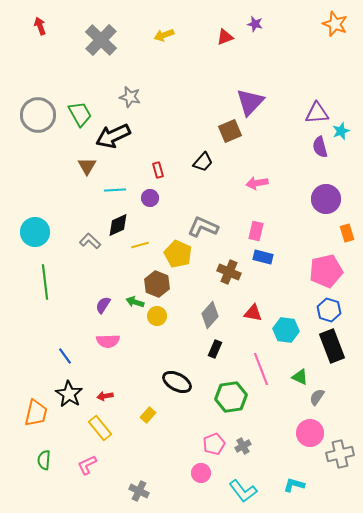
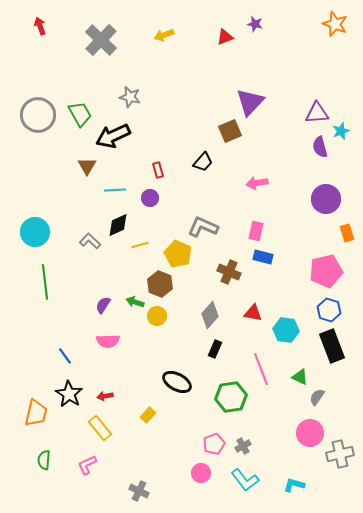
brown hexagon at (157, 284): moved 3 px right
cyan L-shape at (243, 491): moved 2 px right, 11 px up
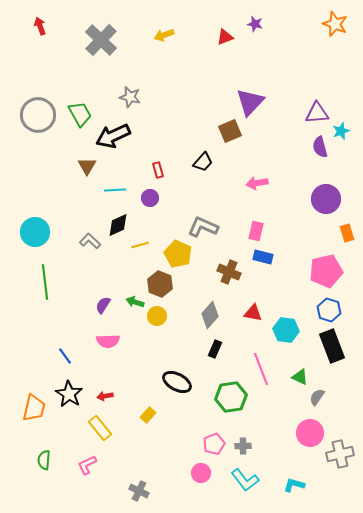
orange trapezoid at (36, 413): moved 2 px left, 5 px up
gray cross at (243, 446): rotated 28 degrees clockwise
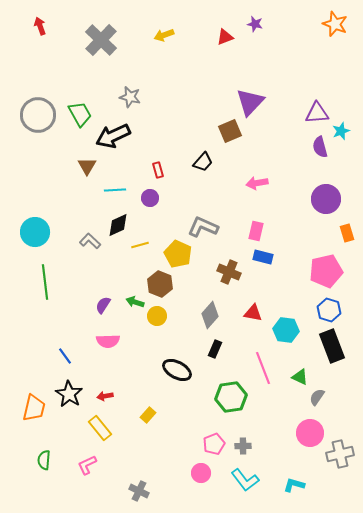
pink line at (261, 369): moved 2 px right, 1 px up
black ellipse at (177, 382): moved 12 px up
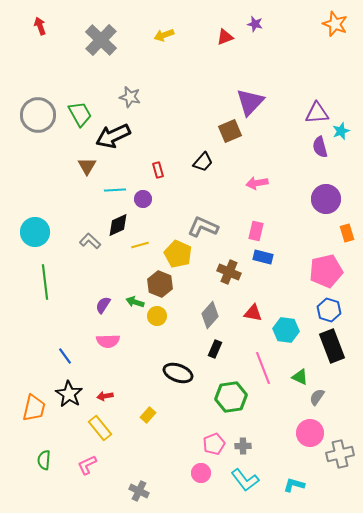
purple circle at (150, 198): moved 7 px left, 1 px down
black ellipse at (177, 370): moved 1 px right, 3 px down; rotated 8 degrees counterclockwise
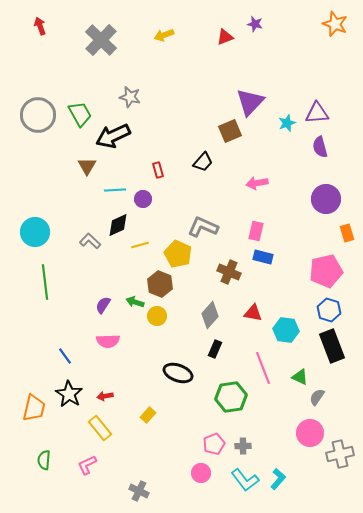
cyan star at (341, 131): moved 54 px left, 8 px up
cyan L-shape at (294, 485): moved 16 px left, 6 px up; rotated 115 degrees clockwise
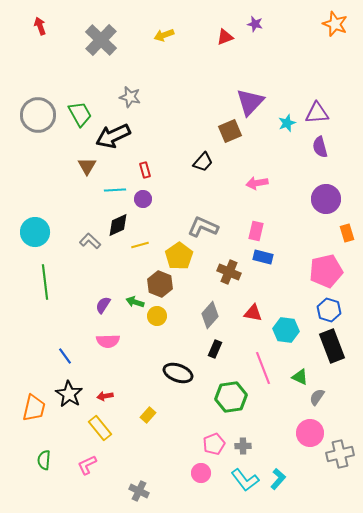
red rectangle at (158, 170): moved 13 px left
yellow pentagon at (178, 254): moved 1 px right, 2 px down; rotated 12 degrees clockwise
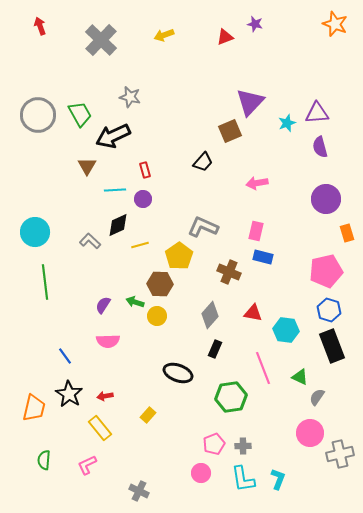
brown hexagon at (160, 284): rotated 20 degrees counterclockwise
cyan L-shape at (278, 479): rotated 20 degrees counterclockwise
cyan L-shape at (245, 480): moved 2 px left, 1 px up; rotated 28 degrees clockwise
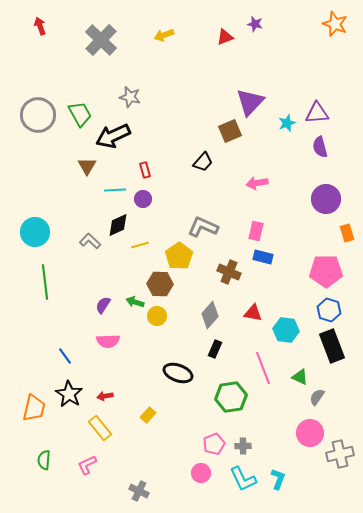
pink pentagon at (326, 271): rotated 12 degrees clockwise
cyan L-shape at (243, 479): rotated 16 degrees counterclockwise
